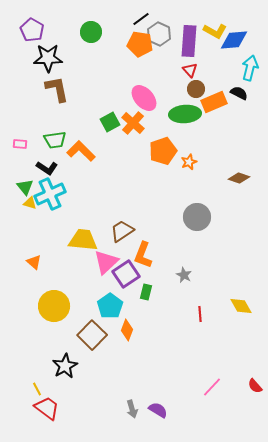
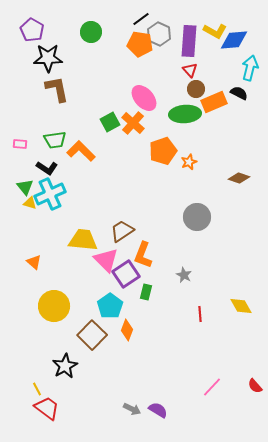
pink triangle at (106, 262): moved 2 px up; rotated 32 degrees counterclockwise
gray arrow at (132, 409): rotated 48 degrees counterclockwise
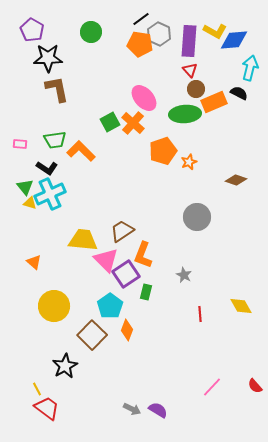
brown diamond at (239, 178): moved 3 px left, 2 px down
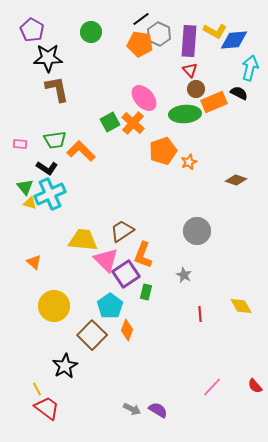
gray circle at (197, 217): moved 14 px down
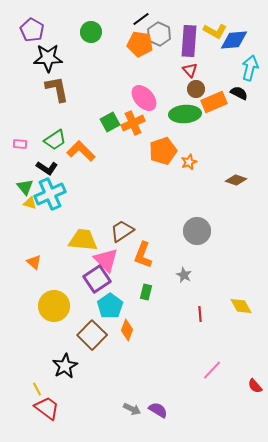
orange cross at (133, 123): rotated 25 degrees clockwise
green trapezoid at (55, 140): rotated 25 degrees counterclockwise
purple square at (126, 274): moved 29 px left, 5 px down
pink line at (212, 387): moved 17 px up
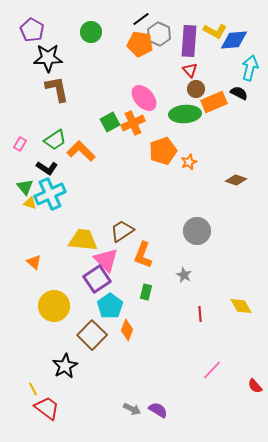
pink rectangle at (20, 144): rotated 64 degrees counterclockwise
yellow line at (37, 389): moved 4 px left
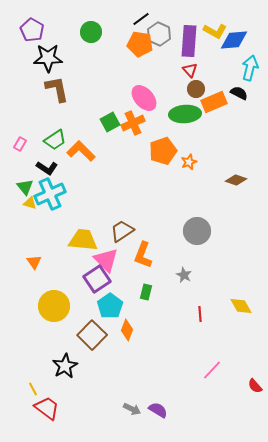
orange triangle at (34, 262): rotated 14 degrees clockwise
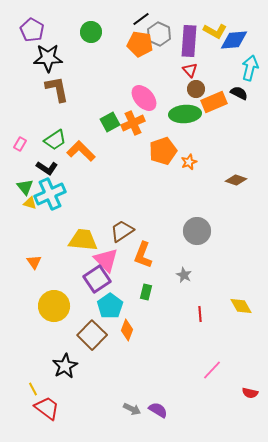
red semicircle at (255, 386): moved 5 px left, 7 px down; rotated 35 degrees counterclockwise
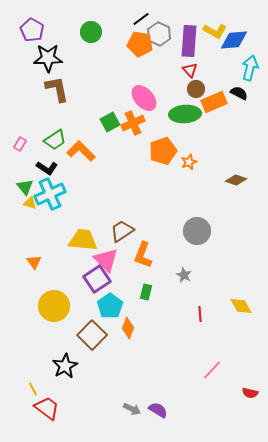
orange diamond at (127, 330): moved 1 px right, 2 px up
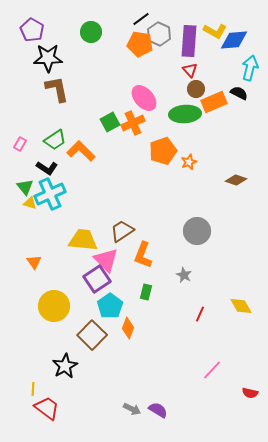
red line at (200, 314): rotated 28 degrees clockwise
yellow line at (33, 389): rotated 32 degrees clockwise
